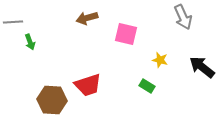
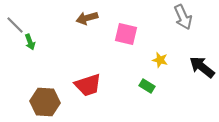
gray line: moved 2 px right, 3 px down; rotated 48 degrees clockwise
brown hexagon: moved 7 px left, 2 px down
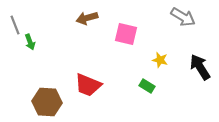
gray arrow: rotated 35 degrees counterclockwise
gray line: rotated 24 degrees clockwise
black arrow: moved 2 px left; rotated 20 degrees clockwise
red trapezoid: rotated 40 degrees clockwise
brown hexagon: moved 2 px right
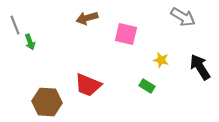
yellow star: moved 1 px right
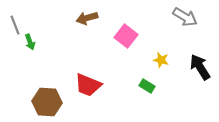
gray arrow: moved 2 px right
pink square: moved 2 px down; rotated 25 degrees clockwise
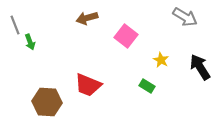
yellow star: rotated 14 degrees clockwise
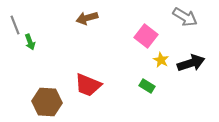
pink square: moved 20 px right
black arrow: moved 9 px left, 4 px up; rotated 104 degrees clockwise
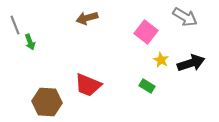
pink square: moved 4 px up
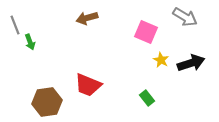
pink square: rotated 15 degrees counterclockwise
green rectangle: moved 12 px down; rotated 21 degrees clockwise
brown hexagon: rotated 12 degrees counterclockwise
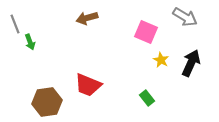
gray line: moved 1 px up
black arrow: rotated 48 degrees counterclockwise
